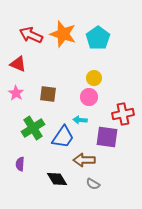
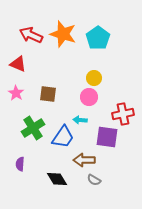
gray semicircle: moved 1 px right, 4 px up
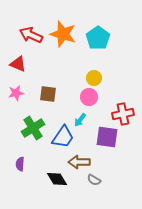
pink star: rotated 28 degrees clockwise
cyan arrow: rotated 56 degrees counterclockwise
brown arrow: moved 5 px left, 2 px down
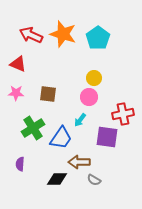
pink star: rotated 14 degrees clockwise
blue trapezoid: moved 2 px left, 1 px down
black diamond: rotated 60 degrees counterclockwise
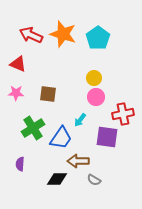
pink circle: moved 7 px right
brown arrow: moved 1 px left, 1 px up
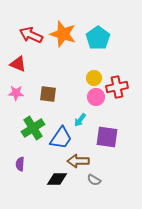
red cross: moved 6 px left, 27 px up
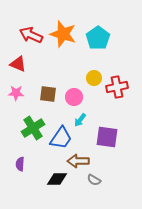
pink circle: moved 22 px left
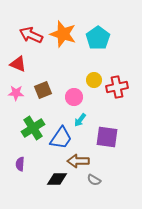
yellow circle: moved 2 px down
brown square: moved 5 px left, 4 px up; rotated 30 degrees counterclockwise
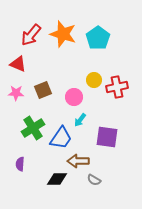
red arrow: rotated 75 degrees counterclockwise
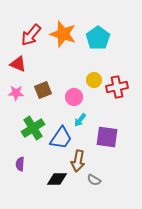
brown arrow: rotated 80 degrees counterclockwise
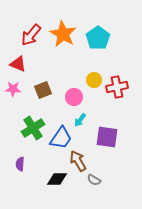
orange star: rotated 12 degrees clockwise
pink star: moved 3 px left, 4 px up
brown arrow: rotated 140 degrees clockwise
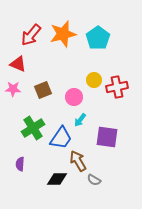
orange star: rotated 28 degrees clockwise
